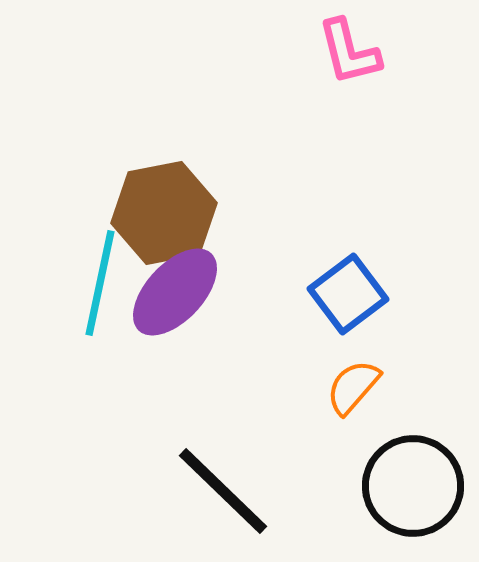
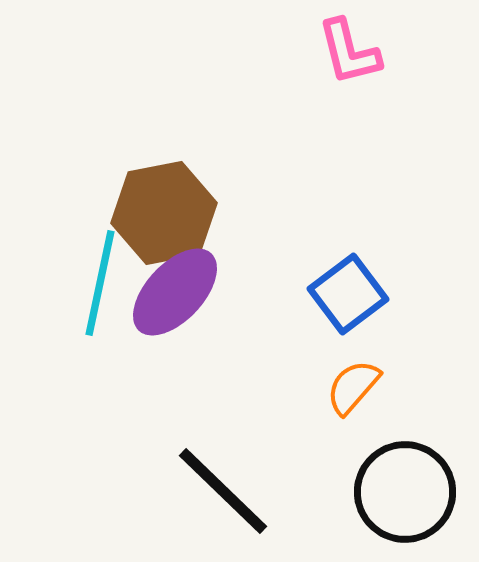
black circle: moved 8 px left, 6 px down
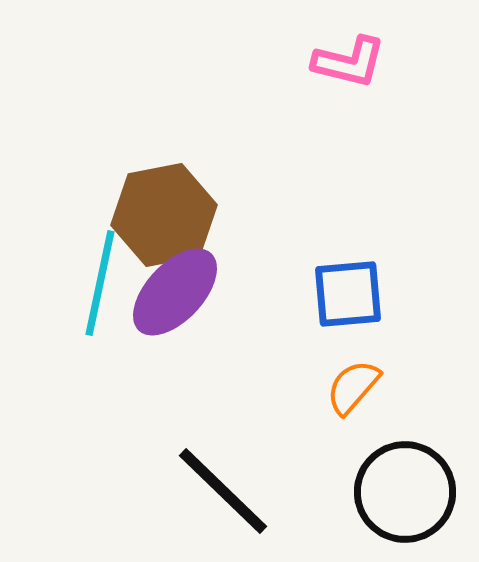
pink L-shape: moved 10 px down; rotated 62 degrees counterclockwise
brown hexagon: moved 2 px down
blue square: rotated 32 degrees clockwise
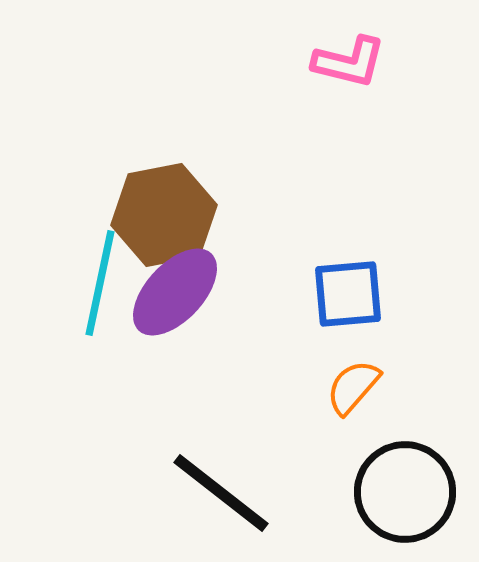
black line: moved 2 px left, 2 px down; rotated 6 degrees counterclockwise
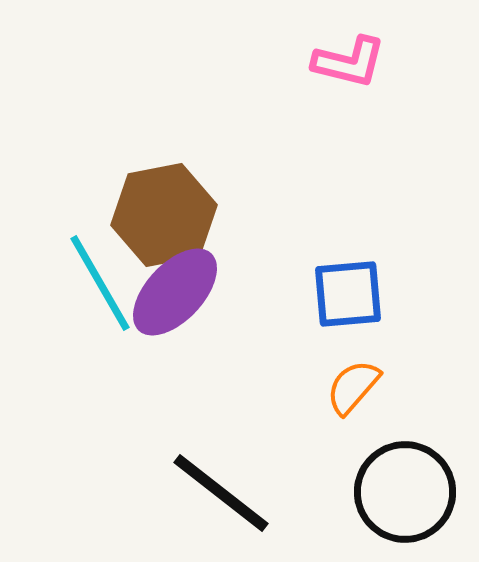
cyan line: rotated 42 degrees counterclockwise
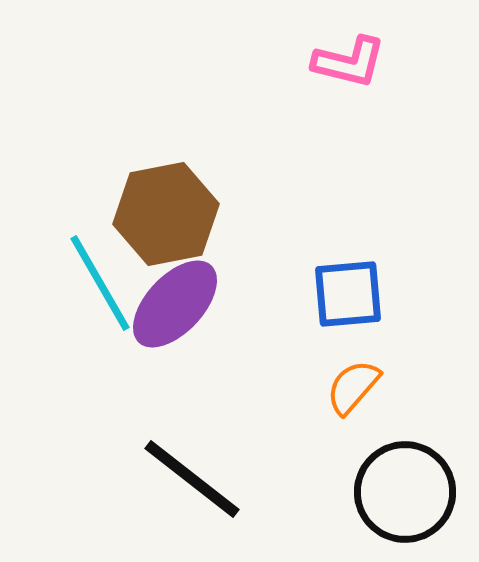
brown hexagon: moved 2 px right, 1 px up
purple ellipse: moved 12 px down
black line: moved 29 px left, 14 px up
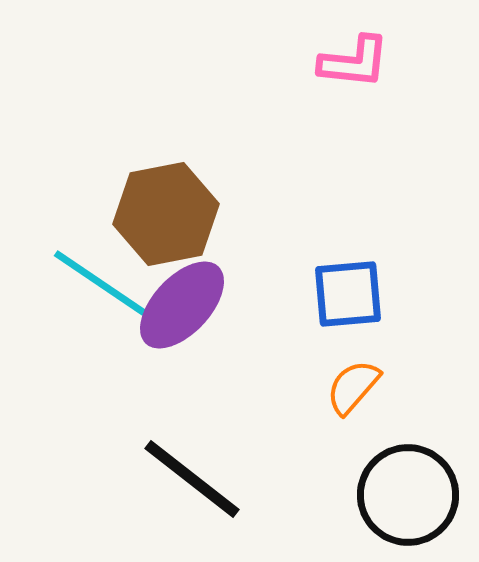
pink L-shape: moved 5 px right; rotated 8 degrees counterclockwise
cyan line: rotated 26 degrees counterclockwise
purple ellipse: moved 7 px right, 1 px down
black circle: moved 3 px right, 3 px down
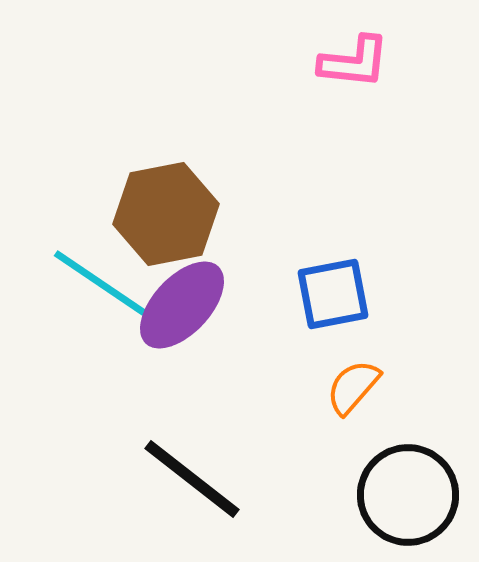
blue square: moved 15 px left; rotated 6 degrees counterclockwise
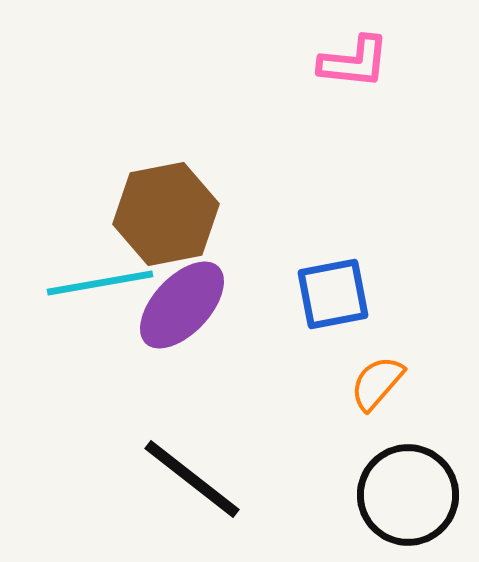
cyan line: rotated 44 degrees counterclockwise
orange semicircle: moved 24 px right, 4 px up
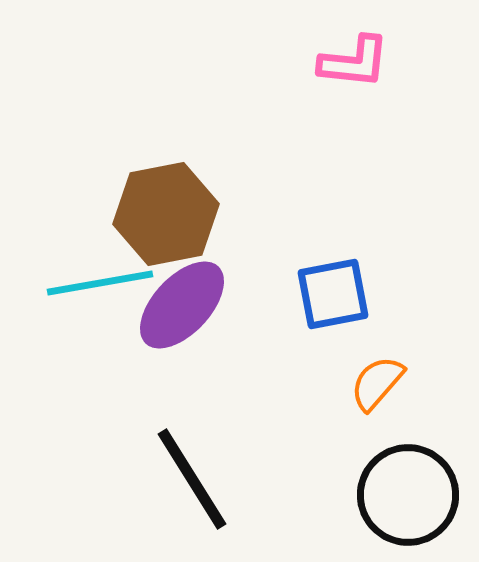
black line: rotated 20 degrees clockwise
